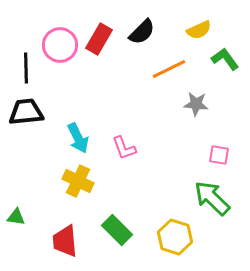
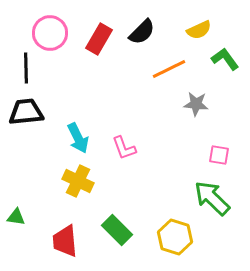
pink circle: moved 10 px left, 12 px up
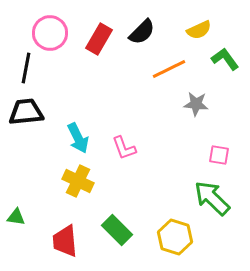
black line: rotated 12 degrees clockwise
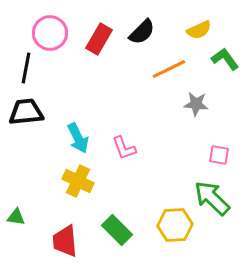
yellow hexagon: moved 12 px up; rotated 20 degrees counterclockwise
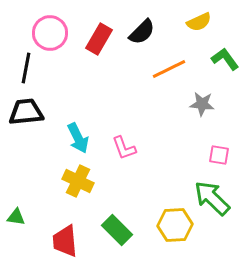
yellow semicircle: moved 8 px up
gray star: moved 6 px right
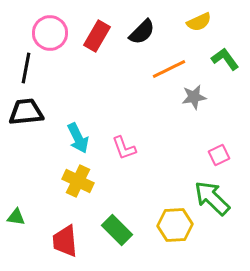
red rectangle: moved 2 px left, 3 px up
gray star: moved 8 px left, 7 px up; rotated 15 degrees counterclockwise
pink square: rotated 35 degrees counterclockwise
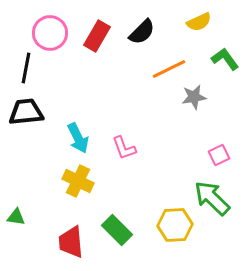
red trapezoid: moved 6 px right, 1 px down
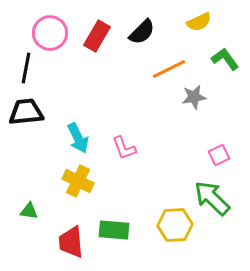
green triangle: moved 13 px right, 6 px up
green rectangle: moved 3 px left; rotated 40 degrees counterclockwise
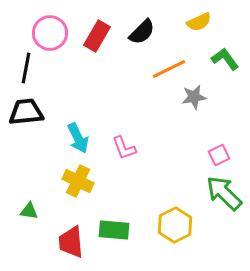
green arrow: moved 12 px right, 5 px up
yellow hexagon: rotated 24 degrees counterclockwise
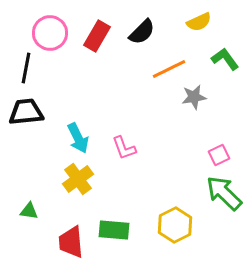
yellow cross: moved 2 px up; rotated 28 degrees clockwise
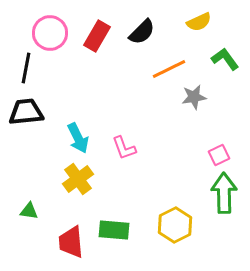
green arrow: rotated 45 degrees clockwise
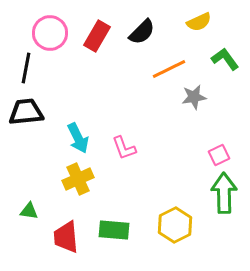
yellow cross: rotated 12 degrees clockwise
red trapezoid: moved 5 px left, 5 px up
